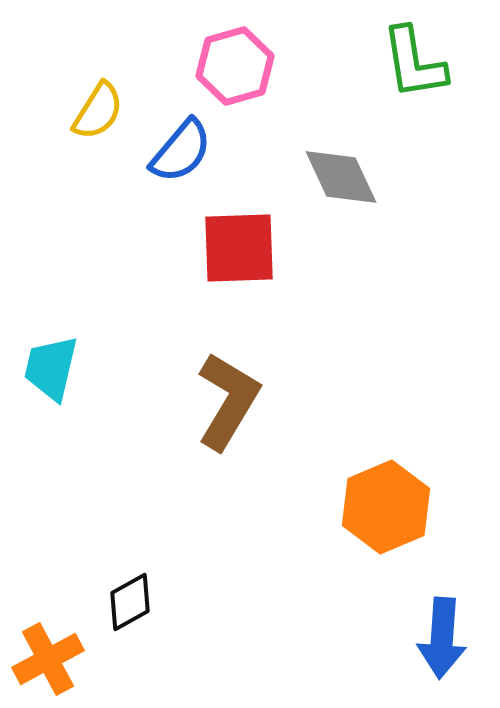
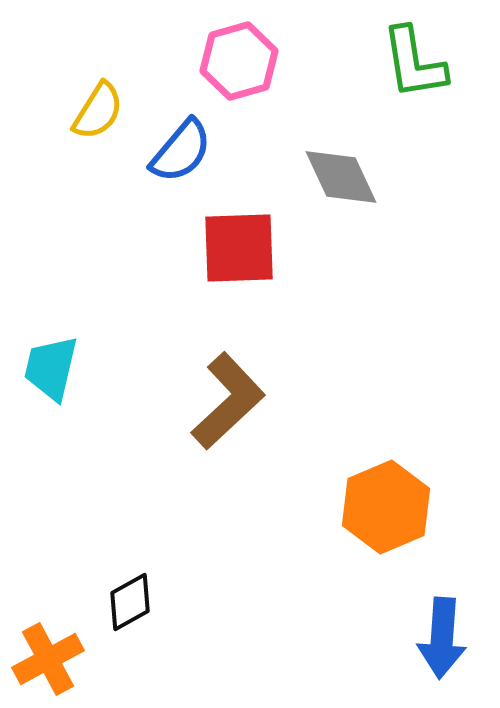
pink hexagon: moved 4 px right, 5 px up
brown L-shape: rotated 16 degrees clockwise
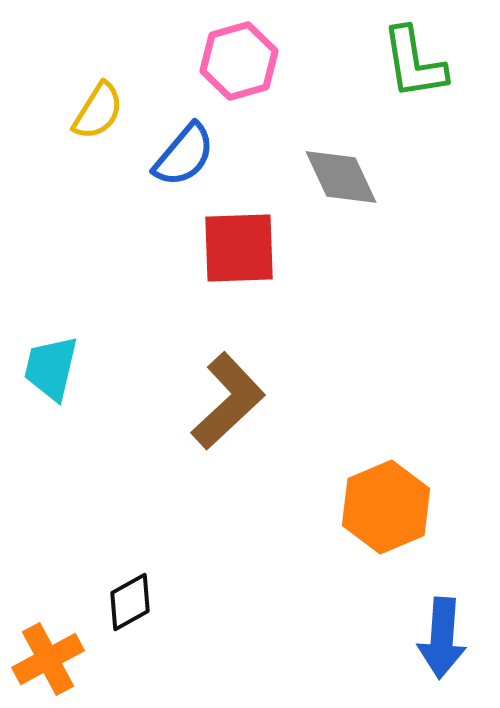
blue semicircle: moved 3 px right, 4 px down
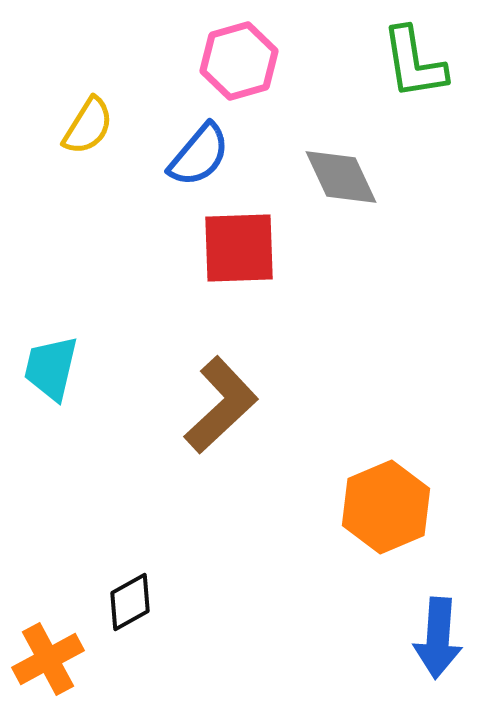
yellow semicircle: moved 10 px left, 15 px down
blue semicircle: moved 15 px right
brown L-shape: moved 7 px left, 4 px down
blue arrow: moved 4 px left
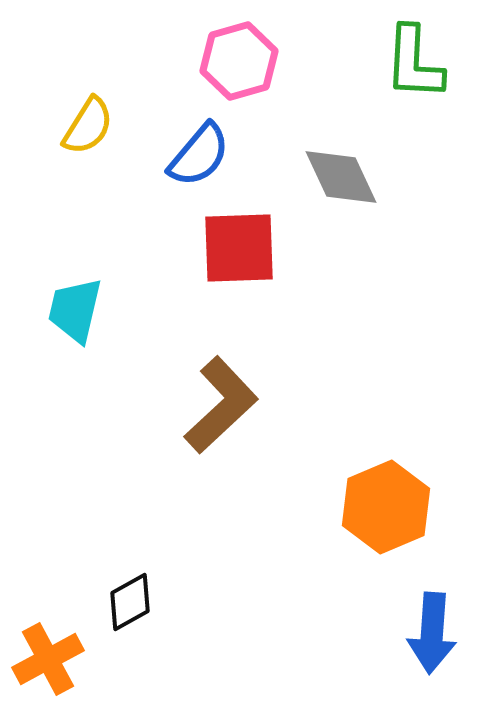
green L-shape: rotated 12 degrees clockwise
cyan trapezoid: moved 24 px right, 58 px up
blue arrow: moved 6 px left, 5 px up
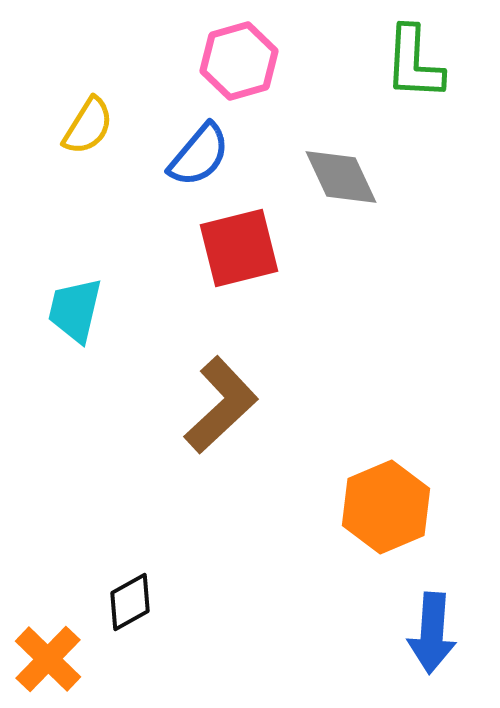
red square: rotated 12 degrees counterclockwise
orange cross: rotated 18 degrees counterclockwise
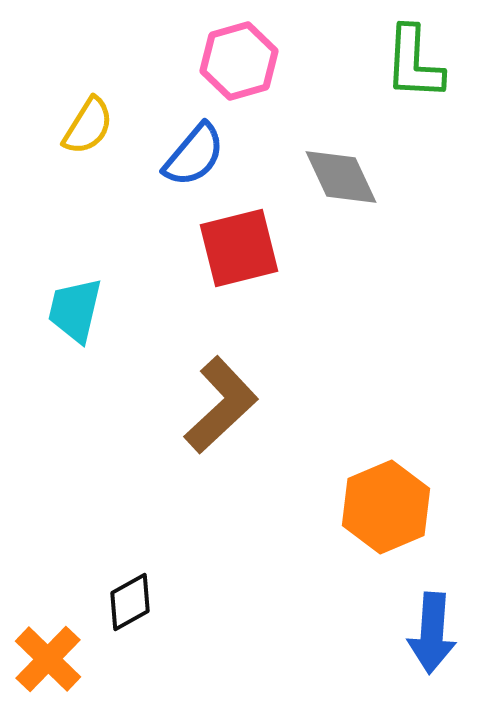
blue semicircle: moved 5 px left
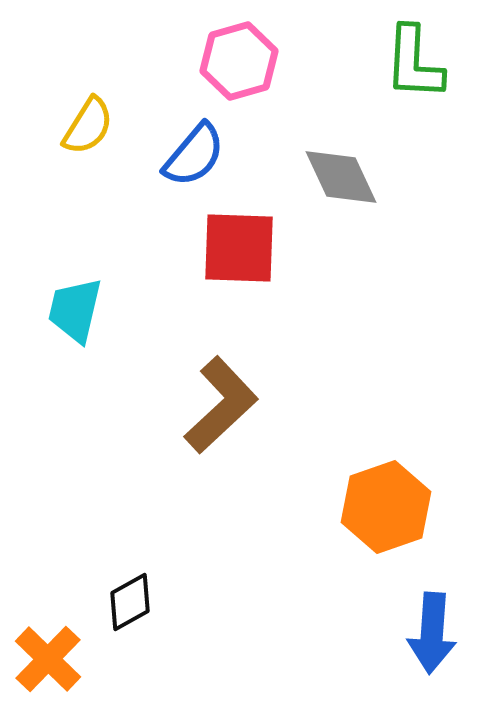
red square: rotated 16 degrees clockwise
orange hexagon: rotated 4 degrees clockwise
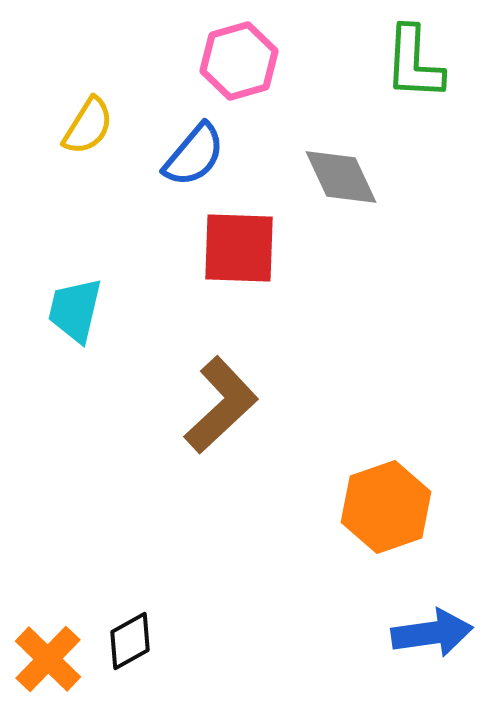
black diamond: moved 39 px down
blue arrow: rotated 102 degrees counterclockwise
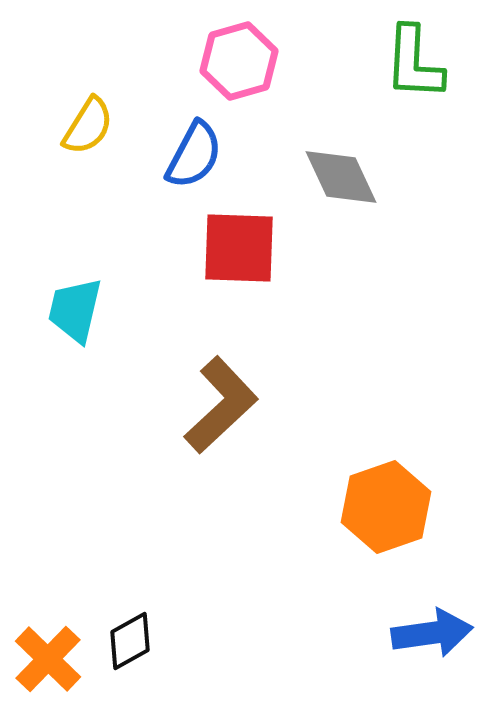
blue semicircle: rotated 12 degrees counterclockwise
